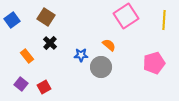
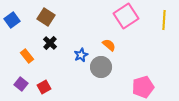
blue star: rotated 24 degrees counterclockwise
pink pentagon: moved 11 px left, 24 px down
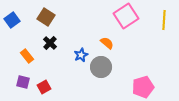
orange semicircle: moved 2 px left, 2 px up
purple square: moved 2 px right, 2 px up; rotated 24 degrees counterclockwise
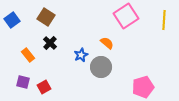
orange rectangle: moved 1 px right, 1 px up
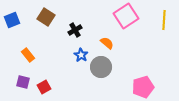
blue square: rotated 14 degrees clockwise
black cross: moved 25 px right, 13 px up; rotated 16 degrees clockwise
blue star: rotated 16 degrees counterclockwise
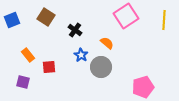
black cross: rotated 24 degrees counterclockwise
red square: moved 5 px right, 20 px up; rotated 24 degrees clockwise
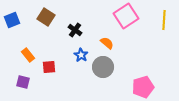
gray circle: moved 2 px right
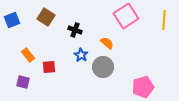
black cross: rotated 16 degrees counterclockwise
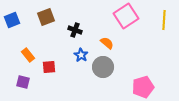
brown square: rotated 36 degrees clockwise
